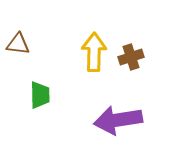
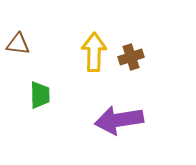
purple arrow: moved 1 px right
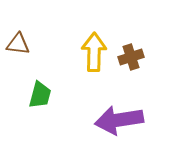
green trapezoid: rotated 16 degrees clockwise
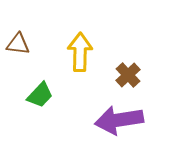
yellow arrow: moved 14 px left
brown cross: moved 3 px left, 18 px down; rotated 25 degrees counterclockwise
green trapezoid: rotated 28 degrees clockwise
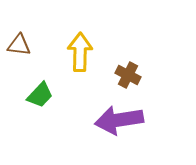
brown triangle: moved 1 px right, 1 px down
brown cross: rotated 20 degrees counterclockwise
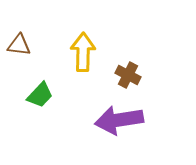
yellow arrow: moved 3 px right
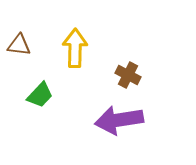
yellow arrow: moved 8 px left, 4 px up
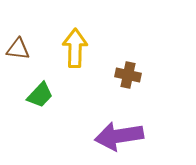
brown triangle: moved 1 px left, 4 px down
brown cross: rotated 15 degrees counterclockwise
purple arrow: moved 16 px down
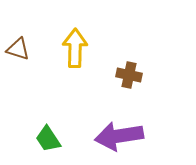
brown triangle: rotated 10 degrees clockwise
brown cross: moved 1 px right
green trapezoid: moved 8 px right, 44 px down; rotated 104 degrees clockwise
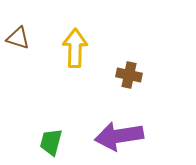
brown triangle: moved 11 px up
green trapezoid: moved 3 px right, 3 px down; rotated 48 degrees clockwise
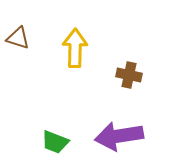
green trapezoid: moved 4 px right; rotated 84 degrees counterclockwise
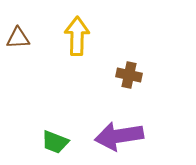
brown triangle: rotated 20 degrees counterclockwise
yellow arrow: moved 2 px right, 12 px up
